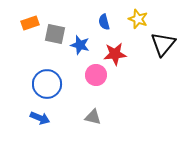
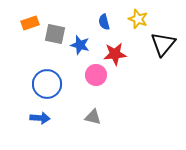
blue arrow: rotated 18 degrees counterclockwise
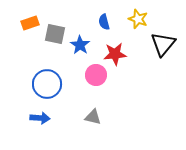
blue star: rotated 18 degrees clockwise
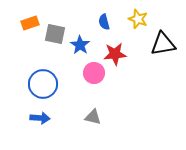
black triangle: rotated 40 degrees clockwise
pink circle: moved 2 px left, 2 px up
blue circle: moved 4 px left
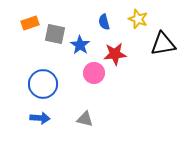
gray triangle: moved 8 px left, 2 px down
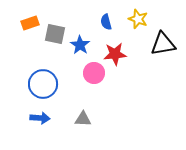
blue semicircle: moved 2 px right
gray triangle: moved 2 px left; rotated 12 degrees counterclockwise
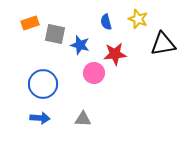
blue star: rotated 18 degrees counterclockwise
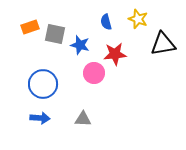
orange rectangle: moved 4 px down
